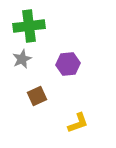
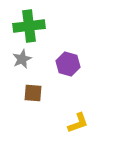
purple hexagon: rotated 20 degrees clockwise
brown square: moved 4 px left, 3 px up; rotated 30 degrees clockwise
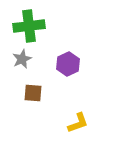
purple hexagon: rotated 20 degrees clockwise
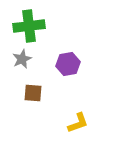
purple hexagon: rotated 15 degrees clockwise
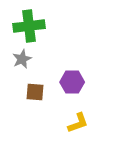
purple hexagon: moved 4 px right, 18 px down; rotated 10 degrees clockwise
brown square: moved 2 px right, 1 px up
